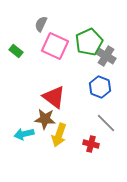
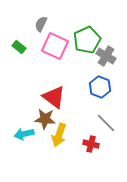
green pentagon: moved 2 px left, 2 px up
green rectangle: moved 3 px right, 4 px up
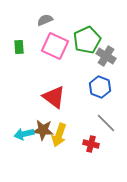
gray semicircle: moved 4 px right, 4 px up; rotated 42 degrees clockwise
green rectangle: rotated 48 degrees clockwise
brown star: moved 2 px left, 11 px down
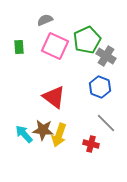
cyan arrow: rotated 60 degrees clockwise
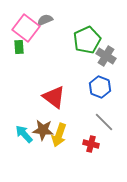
pink square: moved 29 px left, 18 px up; rotated 12 degrees clockwise
gray line: moved 2 px left, 1 px up
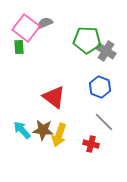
gray semicircle: moved 3 px down
green pentagon: rotated 28 degrees clockwise
gray cross: moved 5 px up
cyan arrow: moved 2 px left, 4 px up
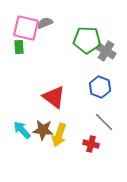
pink square: rotated 24 degrees counterclockwise
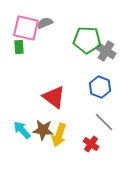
red cross: rotated 21 degrees clockwise
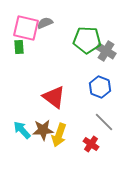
brown star: rotated 10 degrees counterclockwise
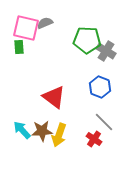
brown star: moved 1 px left, 1 px down
red cross: moved 3 px right, 5 px up
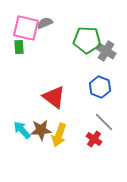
brown star: moved 1 px left, 1 px up
